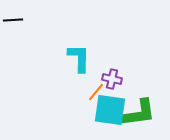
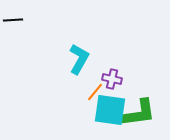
cyan L-shape: moved 1 px down; rotated 28 degrees clockwise
orange line: moved 1 px left
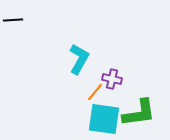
cyan square: moved 6 px left, 9 px down
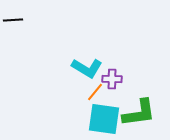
cyan L-shape: moved 8 px right, 9 px down; rotated 92 degrees clockwise
purple cross: rotated 12 degrees counterclockwise
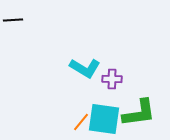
cyan L-shape: moved 2 px left
orange line: moved 14 px left, 30 px down
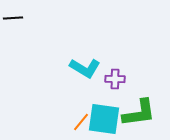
black line: moved 2 px up
purple cross: moved 3 px right
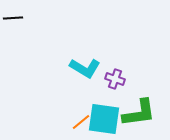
purple cross: rotated 18 degrees clockwise
orange line: rotated 12 degrees clockwise
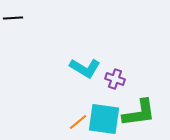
orange line: moved 3 px left
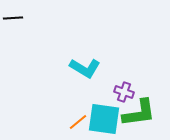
purple cross: moved 9 px right, 13 px down
